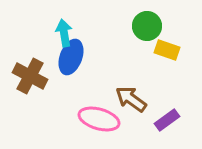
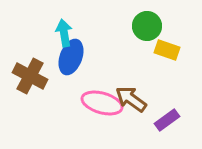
pink ellipse: moved 3 px right, 16 px up
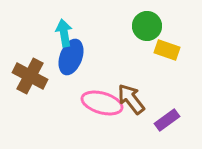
brown arrow: rotated 16 degrees clockwise
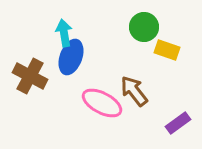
green circle: moved 3 px left, 1 px down
brown arrow: moved 3 px right, 8 px up
pink ellipse: rotated 12 degrees clockwise
purple rectangle: moved 11 px right, 3 px down
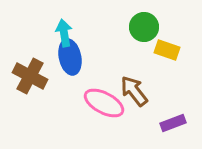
blue ellipse: moved 1 px left; rotated 32 degrees counterclockwise
pink ellipse: moved 2 px right
purple rectangle: moved 5 px left; rotated 15 degrees clockwise
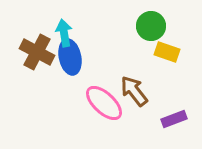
green circle: moved 7 px right, 1 px up
yellow rectangle: moved 2 px down
brown cross: moved 7 px right, 24 px up
pink ellipse: rotated 15 degrees clockwise
purple rectangle: moved 1 px right, 4 px up
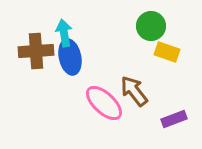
brown cross: moved 1 px left, 1 px up; rotated 32 degrees counterclockwise
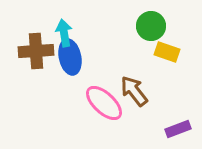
purple rectangle: moved 4 px right, 10 px down
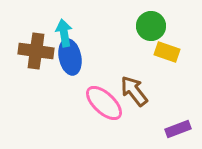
brown cross: rotated 12 degrees clockwise
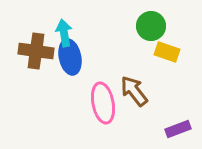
pink ellipse: moved 1 px left; rotated 36 degrees clockwise
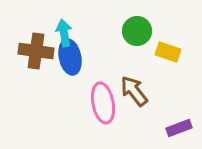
green circle: moved 14 px left, 5 px down
yellow rectangle: moved 1 px right
purple rectangle: moved 1 px right, 1 px up
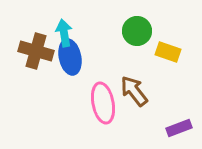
brown cross: rotated 8 degrees clockwise
